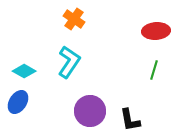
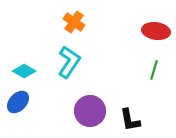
orange cross: moved 3 px down
red ellipse: rotated 12 degrees clockwise
blue ellipse: rotated 10 degrees clockwise
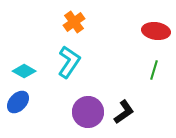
orange cross: rotated 20 degrees clockwise
purple circle: moved 2 px left, 1 px down
black L-shape: moved 6 px left, 8 px up; rotated 115 degrees counterclockwise
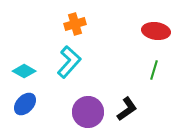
orange cross: moved 1 px right, 2 px down; rotated 20 degrees clockwise
cyan L-shape: rotated 8 degrees clockwise
blue ellipse: moved 7 px right, 2 px down
black L-shape: moved 3 px right, 3 px up
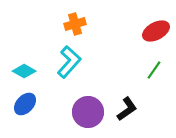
red ellipse: rotated 36 degrees counterclockwise
green line: rotated 18 degrees clockwise
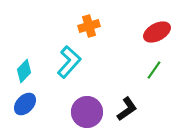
orange cross: moved 14 px right, 2 px down
red ellipse: moved 1 px right, 1 px down
cyan diamond: rotated 75 degrees counterclockwise
purple circle: moved 1 px left
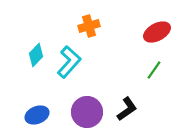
cyan diamond: moved 12 px right, 16 px up
blue ellipse: moved 12 px right, 11 px down; rotated 25 degrees clockwise
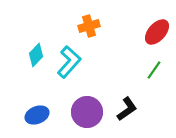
red ellipse: rotated 20 degrees counterclockwise
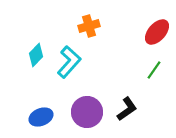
blue ellipse: moved 4 px right, 2 px down
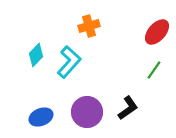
black L-shape: moved 1 px right, 1 px up
